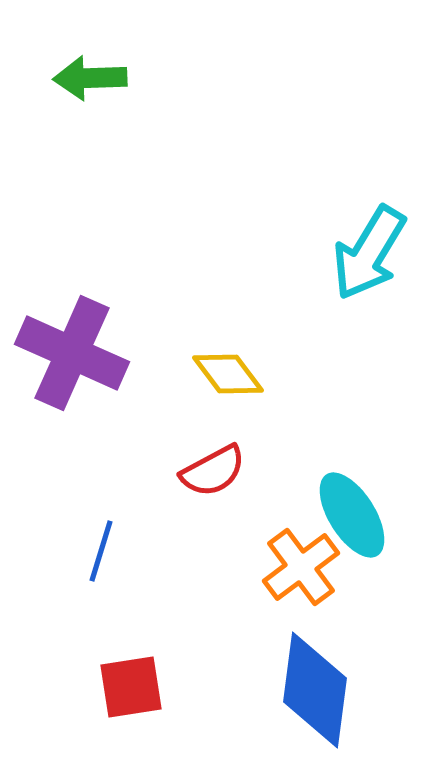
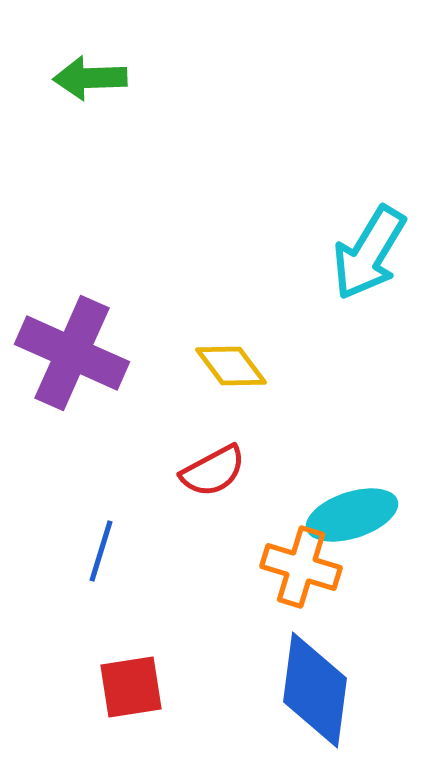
yellow diamond: moved 3 px right, 8 px up
cyan ellipse: rotated 76 degrees counterclockwise
orange cross: rotated 36 degrees counterclockwise
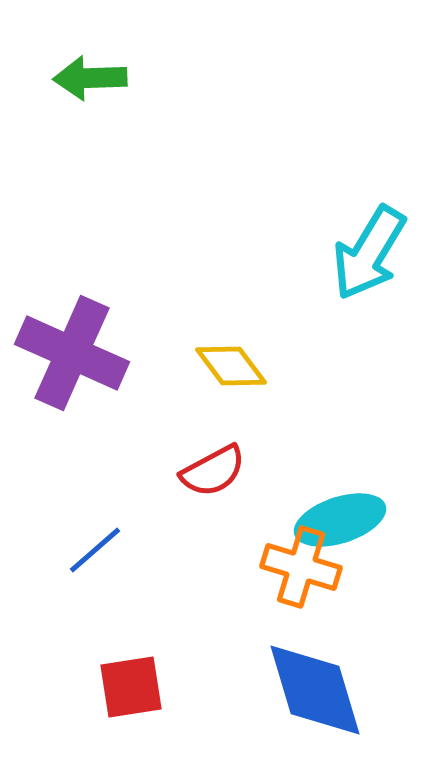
cyan ellipse: moved 12 px left, 5 px down
blue line: moved 6 px left, 1 px up; rotated 32 degrees clockwise
blue diamond: rotated 24 degrees counterclockwise
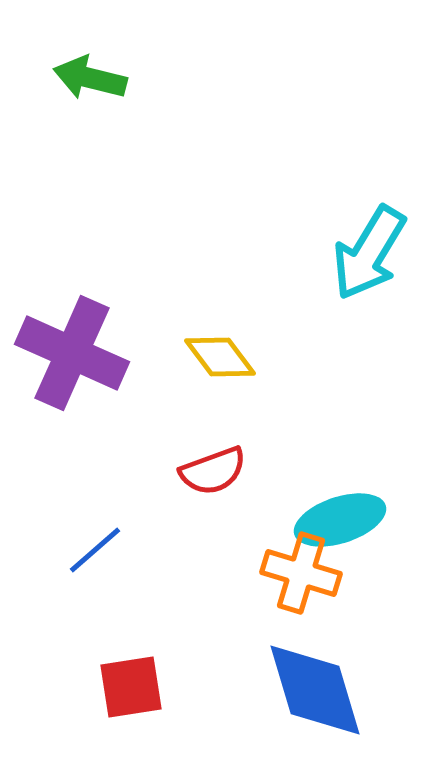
green arrow: rotated 16 degrees clockwise
yellow diamond: moved 11 px left, 9 px up
red semicircle: rotated 8 degrees clockwise
orange cross: moved 6 px down
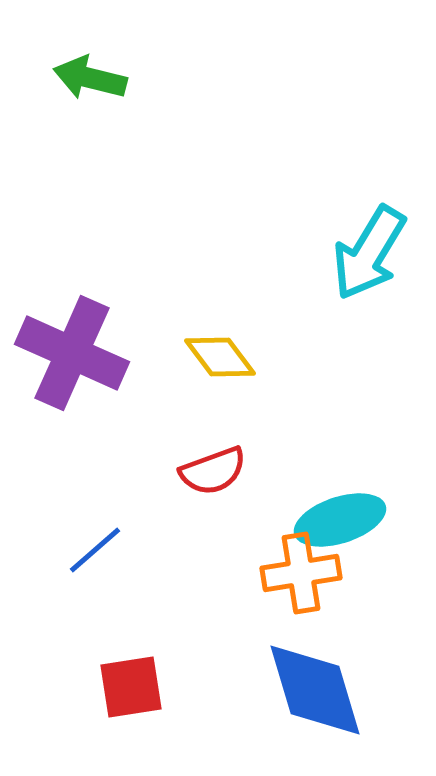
orange cross: rotated 26 degrees counterclockwise
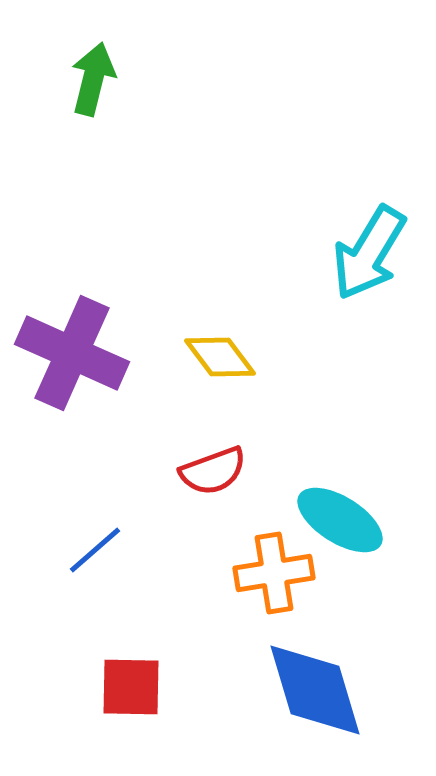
green arrow: moved 3 px right, 1 px down; rotated 90 degrees clockwise
cyan ellipse: rotated 50 degrees clockwise
orange cross: moved 27 px left
red square: rotated 10 degrees clockwise
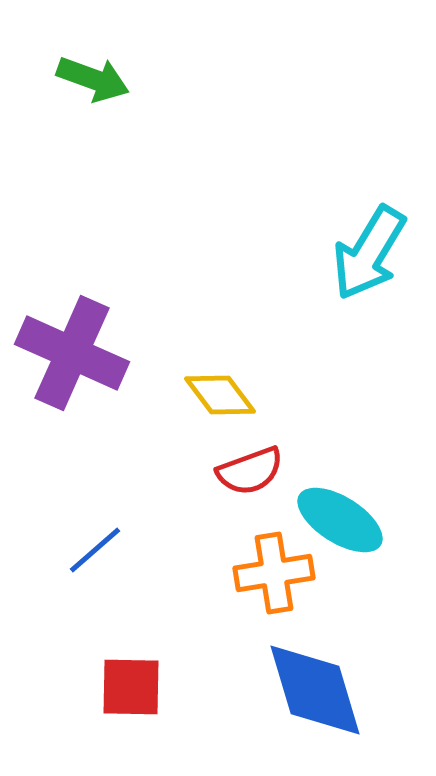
green arrow: rotated 96 degrees clockwise
yellow diamond: moved 38 px down
red semicircle: moved 37 px right
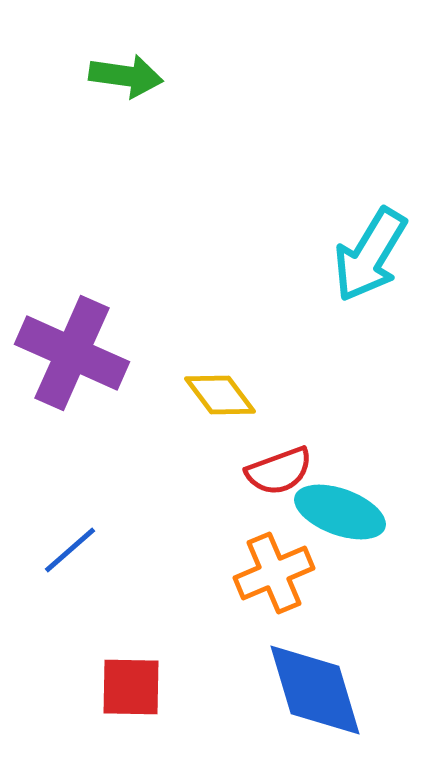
green arrow: moved 33 px right, 3 px up; rotated 12 degrees counterclockwise
cyan arrow: moved 1 px right, 2 px down
red semicircle: moved 29 px right
cyan ellipse: moved 8 px up; rotated 12 degrees counterclockwise
blue line: moved 25 px left
orange cross: rotated 14 degrees counterclockwise
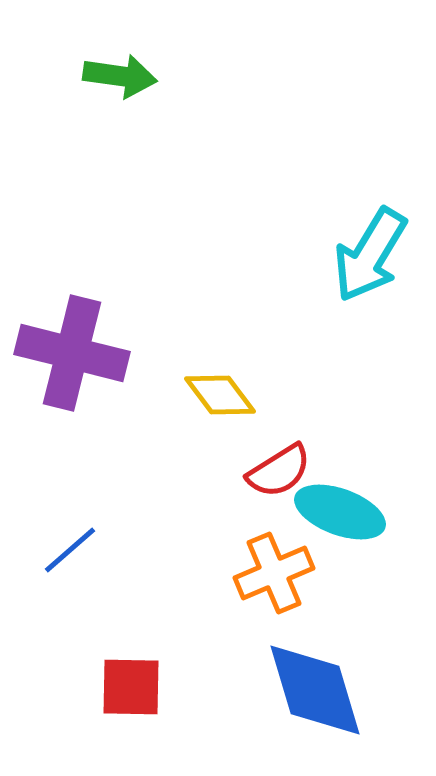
green arrow: moved 6 px left
purple cross: rotated 10 degrees counterclockwise
red semicircle: rotated 12 degrees counterclockwise
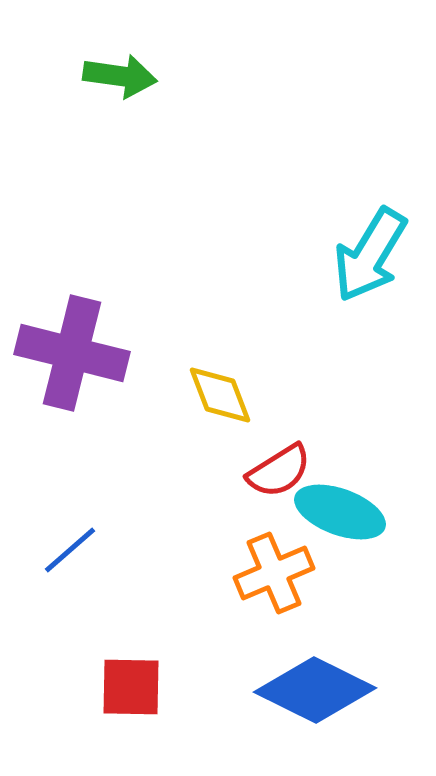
yellow diamond: rotated 16 degrees clockwise
blue diamond: rotated 47 degrees counterclockwise
